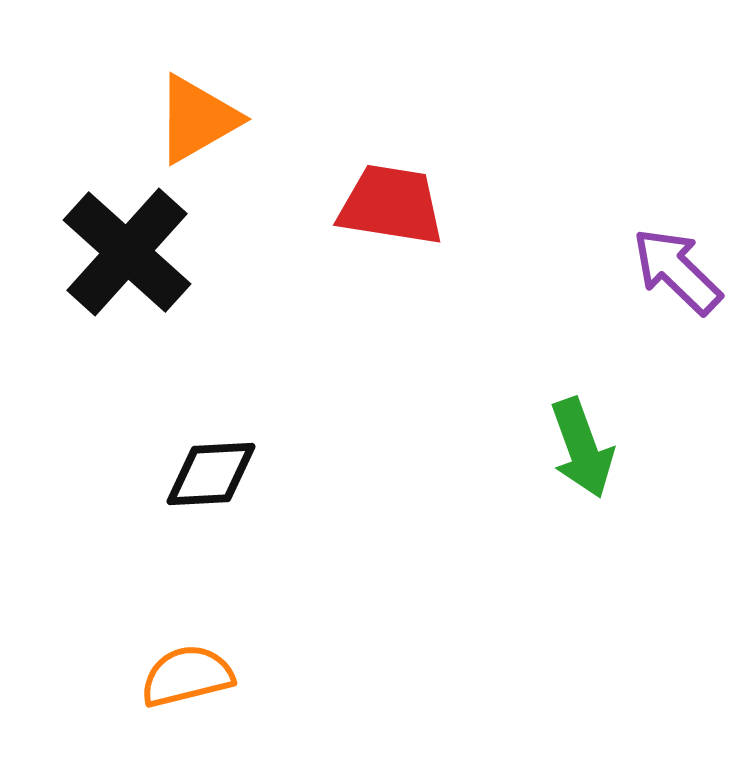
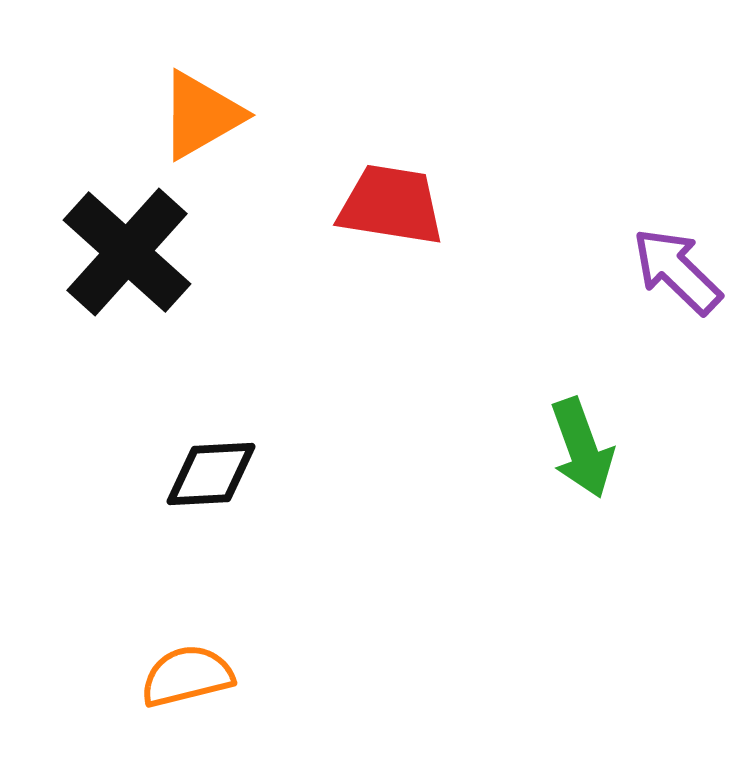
orange triangle: moved 4 px right, 4 px up
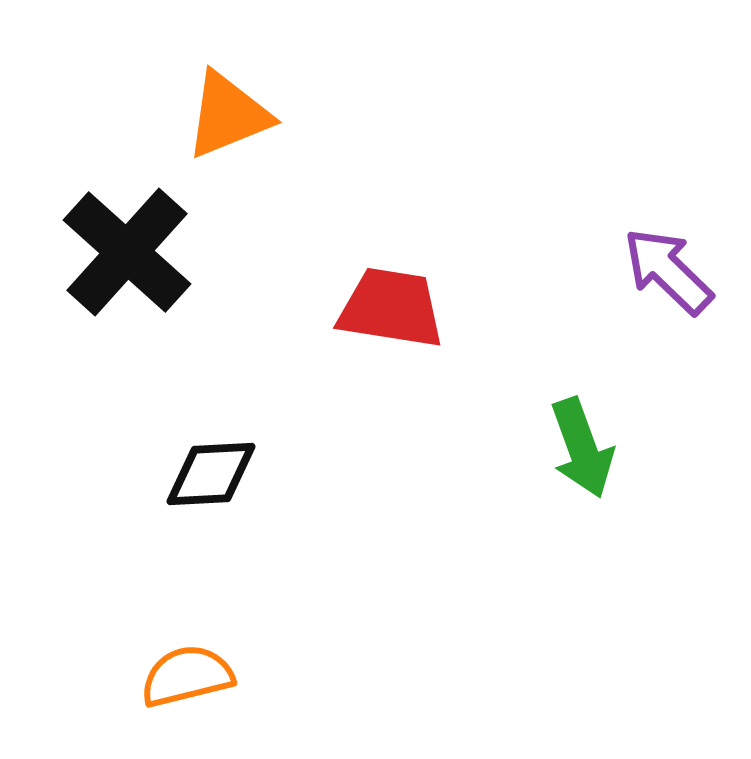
orange triangle: moved 27 px right; rotated 8 degrees clockwise
red trapezoid: moved 103 px down
purple arrow: moved 9 px left
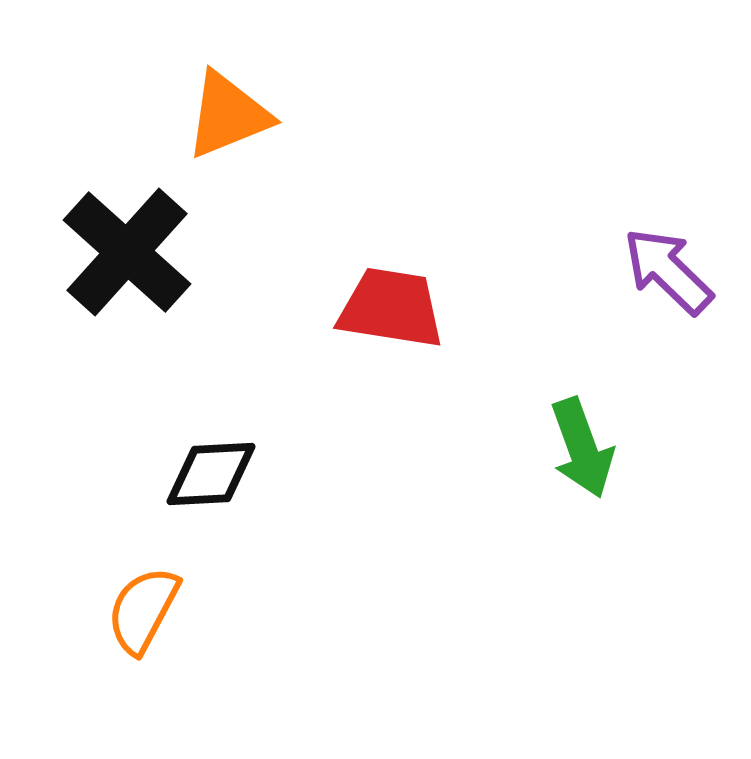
orange semicircle: moved 44 px left, 66 px up; rotated 48 degrees counterclockwise
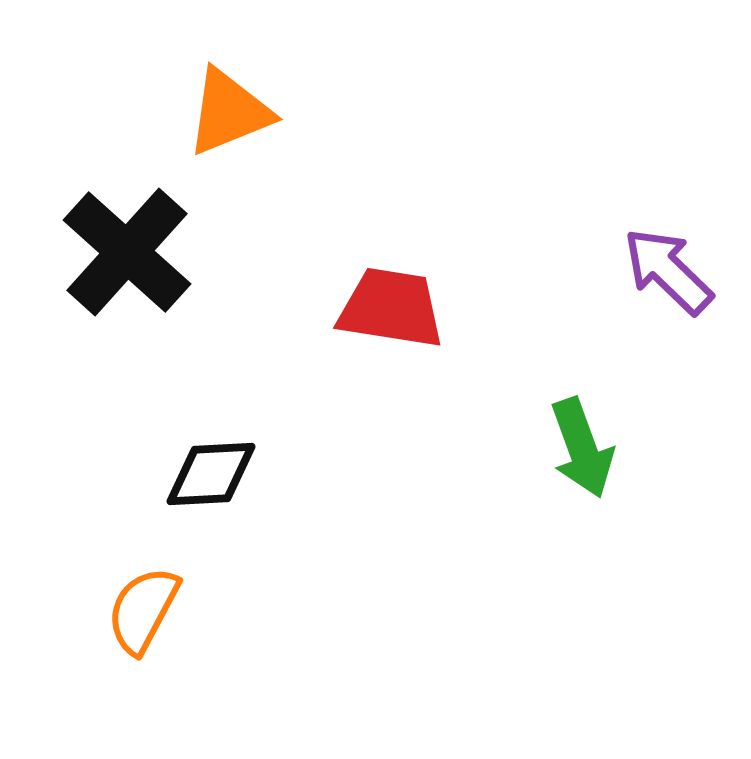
orange triangle: moved 1 px right, 3 px up
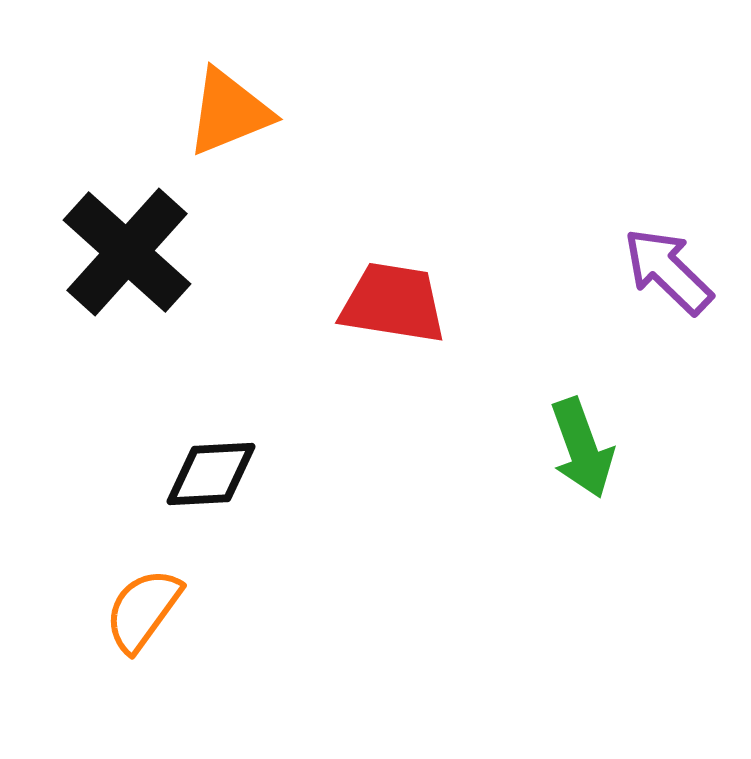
red trapezoid: moved 2 px right, 5 px up
orange semicircle: rotated 8 degrees clockwise
